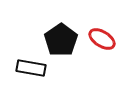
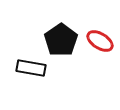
red ellipse: moved 2 px left, 2 px down
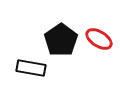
red ellipse: moved 1 px left, 2 px up
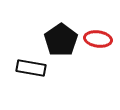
red ellipse: moved 1 px left; rotated 24 degrees counterclockwise
